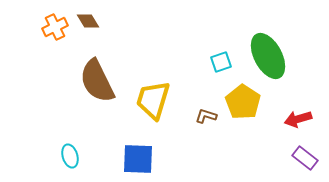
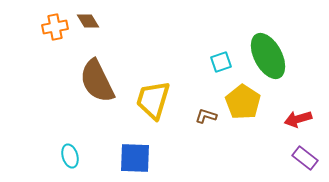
orange cross: rotated 15 degrees clockwise
blue square: moved 3 px left, 1 px up
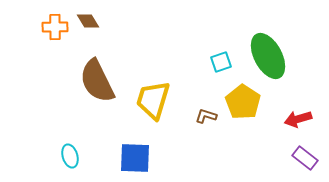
orange cross: rotated 10 degrees clockwise
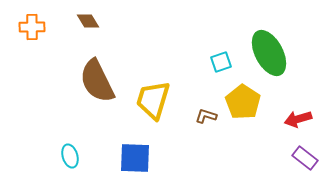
orange cross: moved 23 px left
green ellipse: moved 1 px right, 3 px up
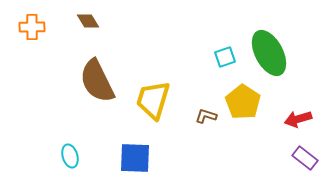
cyan square: moved 4 px right, 5 px up
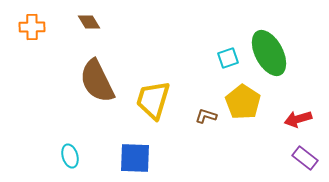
brown diamond: moved 1 px right, 1 px down
cyan square: moved 3 px right, 1 px down
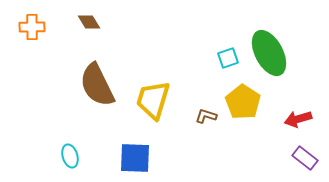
brown semicircle: moved 4 px down
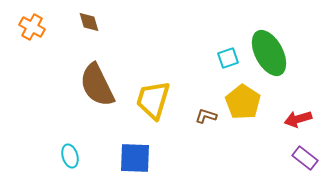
brown diamond: rotated 15 degrees clockwise
orange cross: rotated 30 degrees clockwise
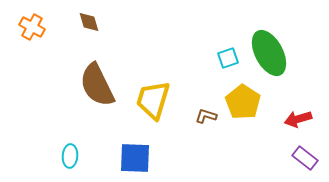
cyan ellipse: rotated 20 degrees clockwise
